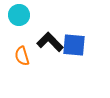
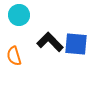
blue square: moved 2 px right, 1 px up
orange semicircle: moved 8 px left
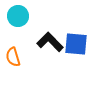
cyan circle: moved 1 px left, 1 px down
orange semicircle: moved 1 px left, 1 px down
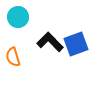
cyan circle: moved 1 px down
blue square: rotated 25 degrees counterclockwise
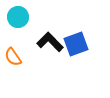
orange semicircle: rotated 18 degrees counterclockwise
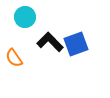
cyan circle: moved 7 px right
orange semicircle: moved 1 px right, 1 px down
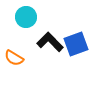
cyan circle: moved 1 px right
orange semicircle: rotated 24 degrees counterclockwise
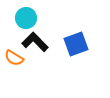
cyan circle: moved 1 px down
black L-shape: moved 15 px left
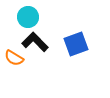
cyan circle: moved 2 px right, 1 px up
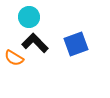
cyan circle: moved 1 px right
black L-shape: moved 1 px down
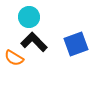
black L-shape: moved 1 px left, 1 px up
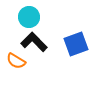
orange semicircle: moved 2 px right, 3 px down
